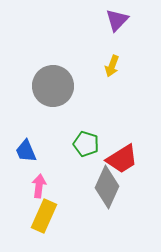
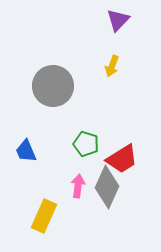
purple triangle: moved 1 px right
pink arrow: moved 39 px right
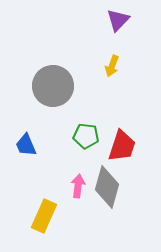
green pentagon: moved 8 px up; rotated 10 degrees counterclockwise
blue trapezoid: moved 6 px up
red trapezoid: moved 13 px up; rotated 40 degrees counterclockwise
gray diamond: rotated 9 degrees counterclockwise
